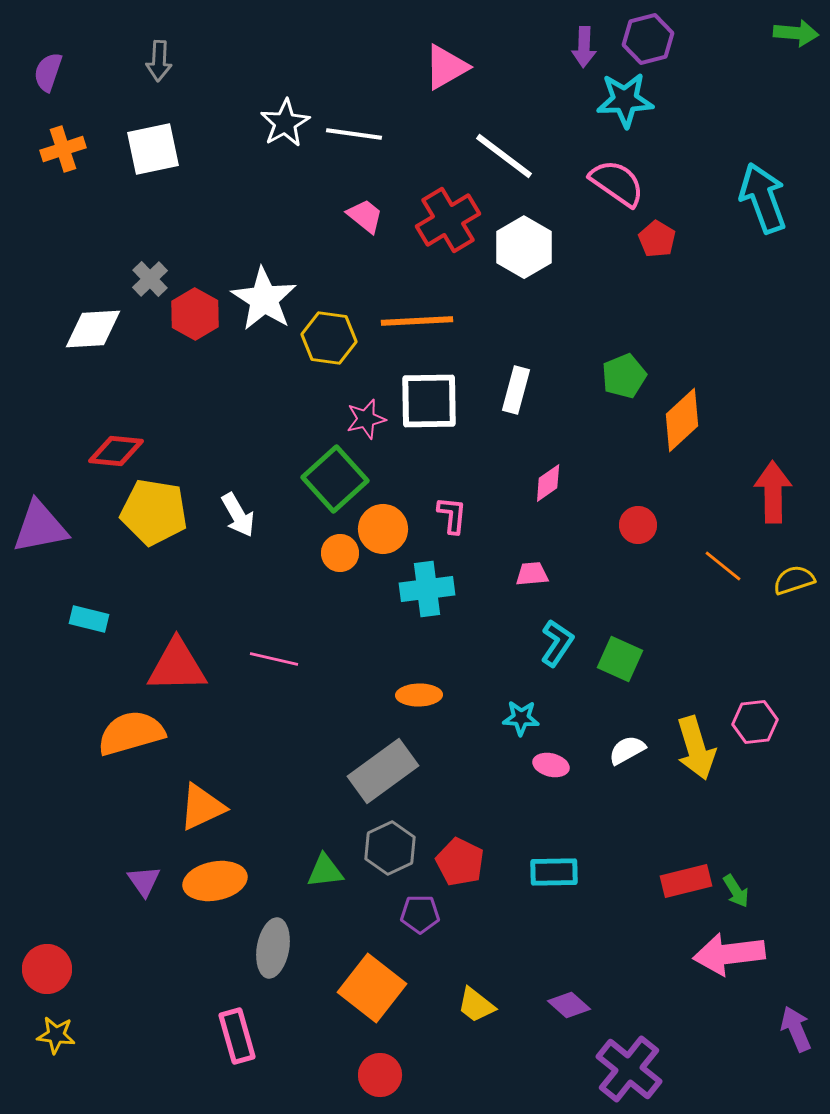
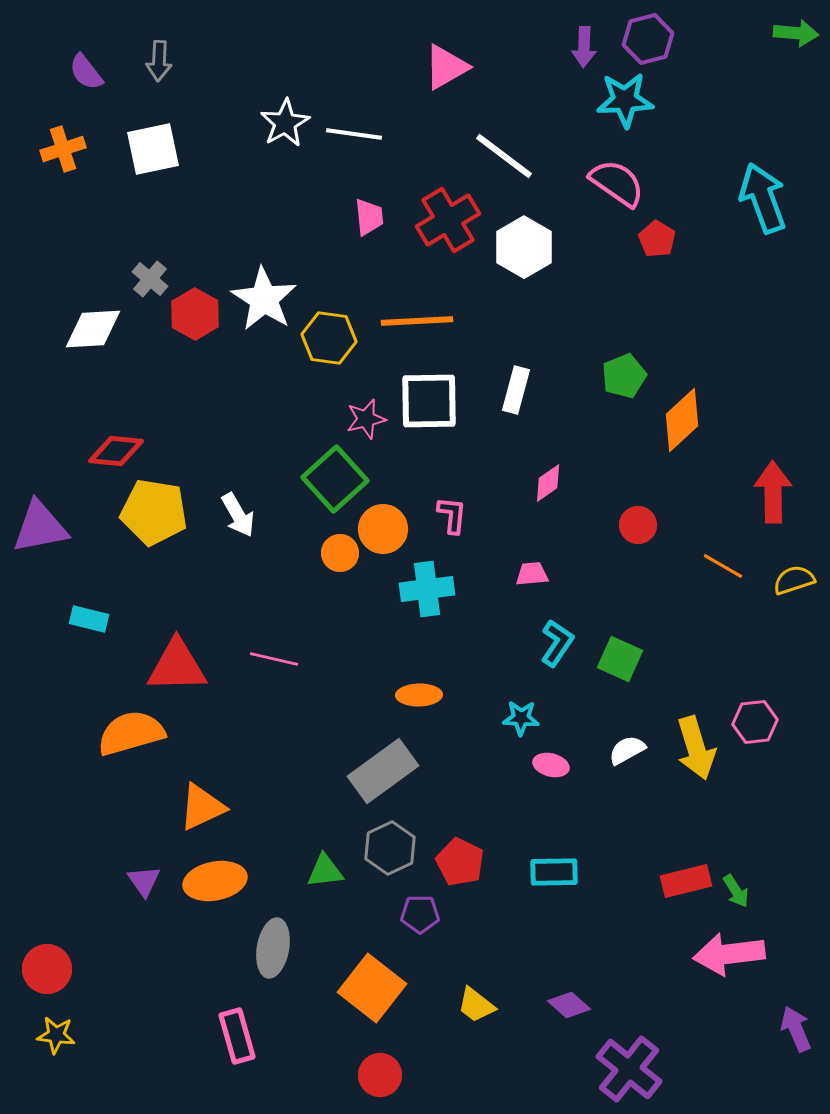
purple semicircle at (48, 72): moved 38 px right; rotated 57 degrees counterclockwise
pink trapezoid at (365, 216): moved 4 px right, 1 px down; rotated 45 degrees clockwise
gray cross at (150, 279): rotated 6 degrees counterclockwise
orange line at (723, 566): rotated 9 degrees counterclockwise
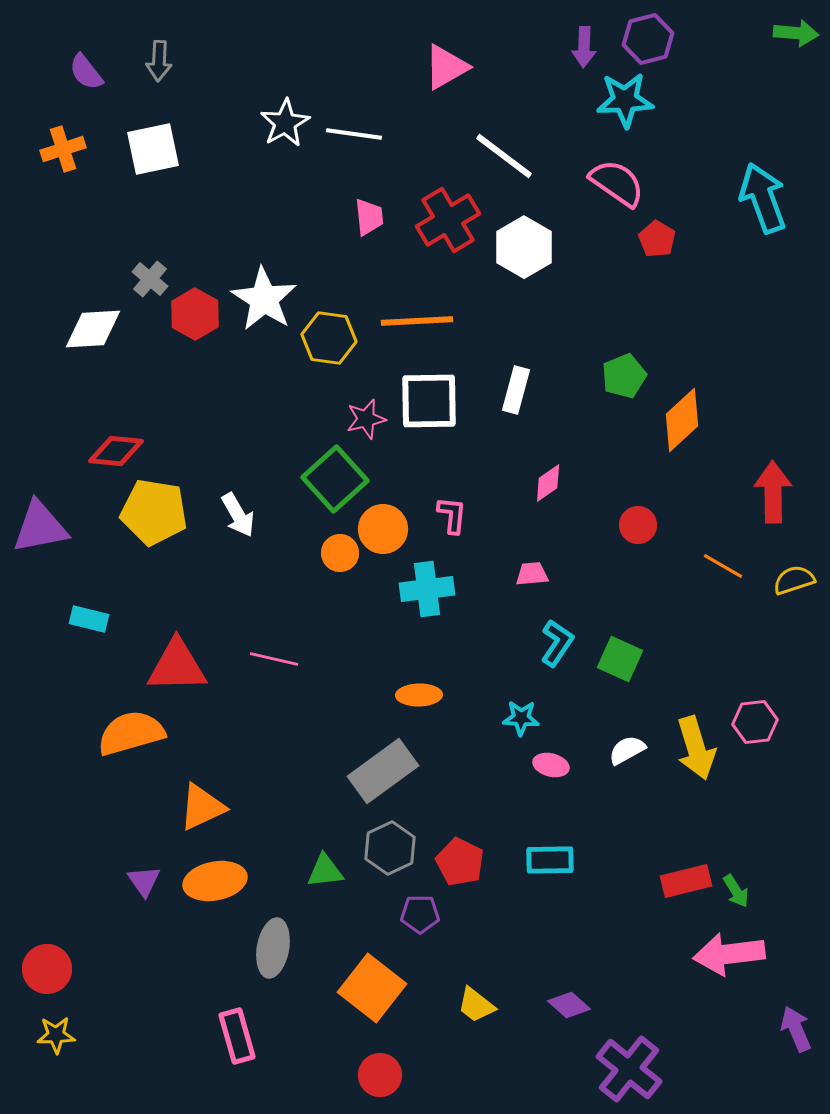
cyan rectangle at (554, 872): moved 4 px left, 12 px up
yellow star at (56, 1035): rotated 9 degrees counterclockwise
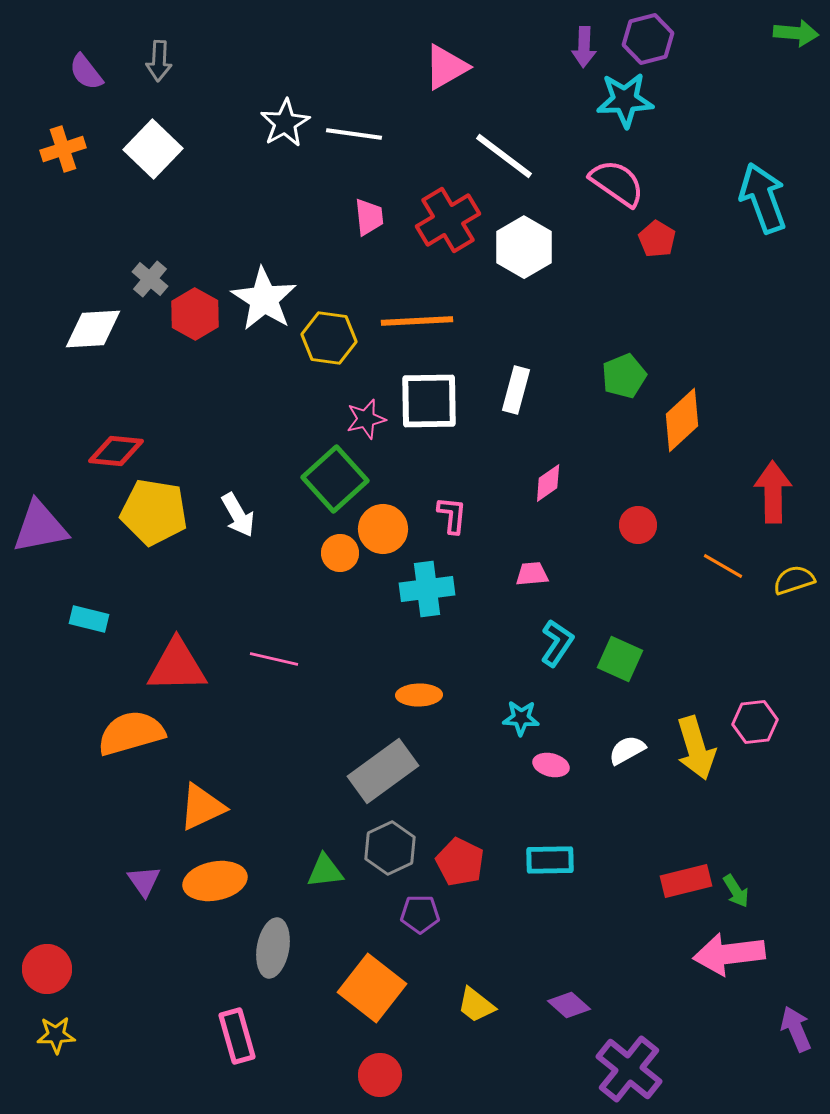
white square at (153, 149): rotated 34 degrees counterclockwise
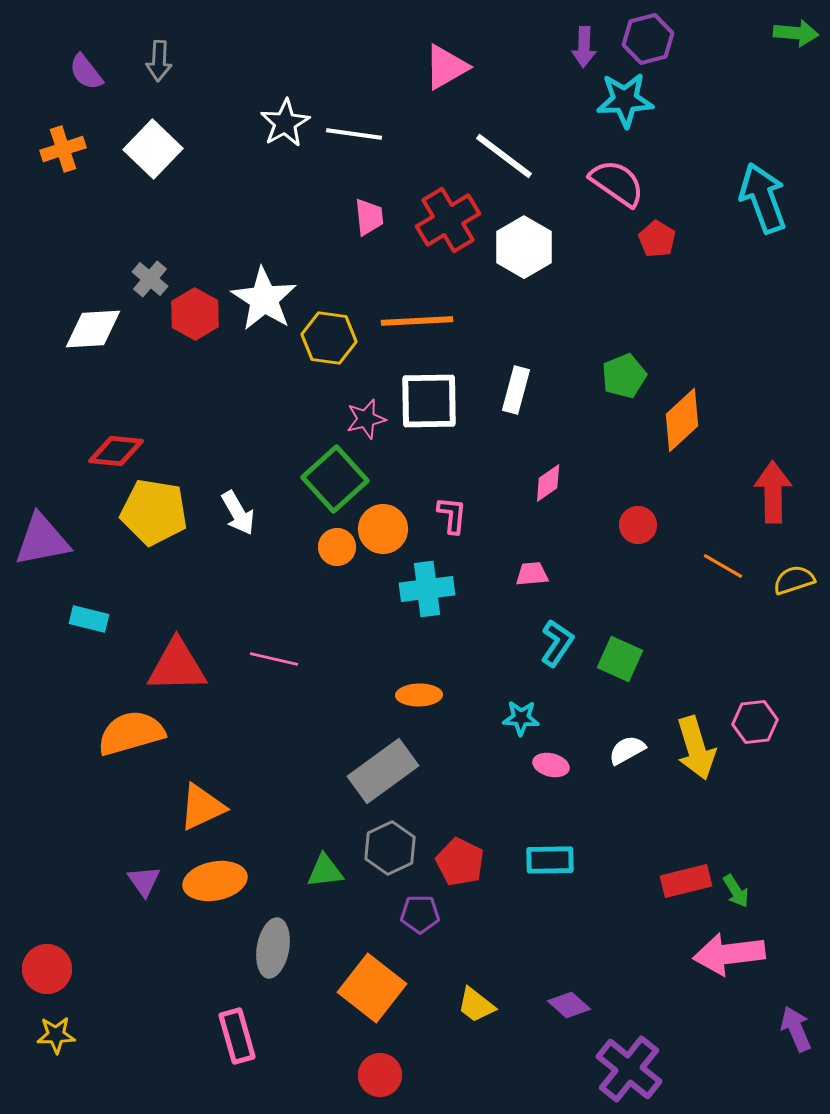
white arrow at (238, 515): moved 2 px up
purple triangle at (40, 527): moved 2 px right, 13 px down
orange circle at (340, 553): moved 3 px left, 6 px up
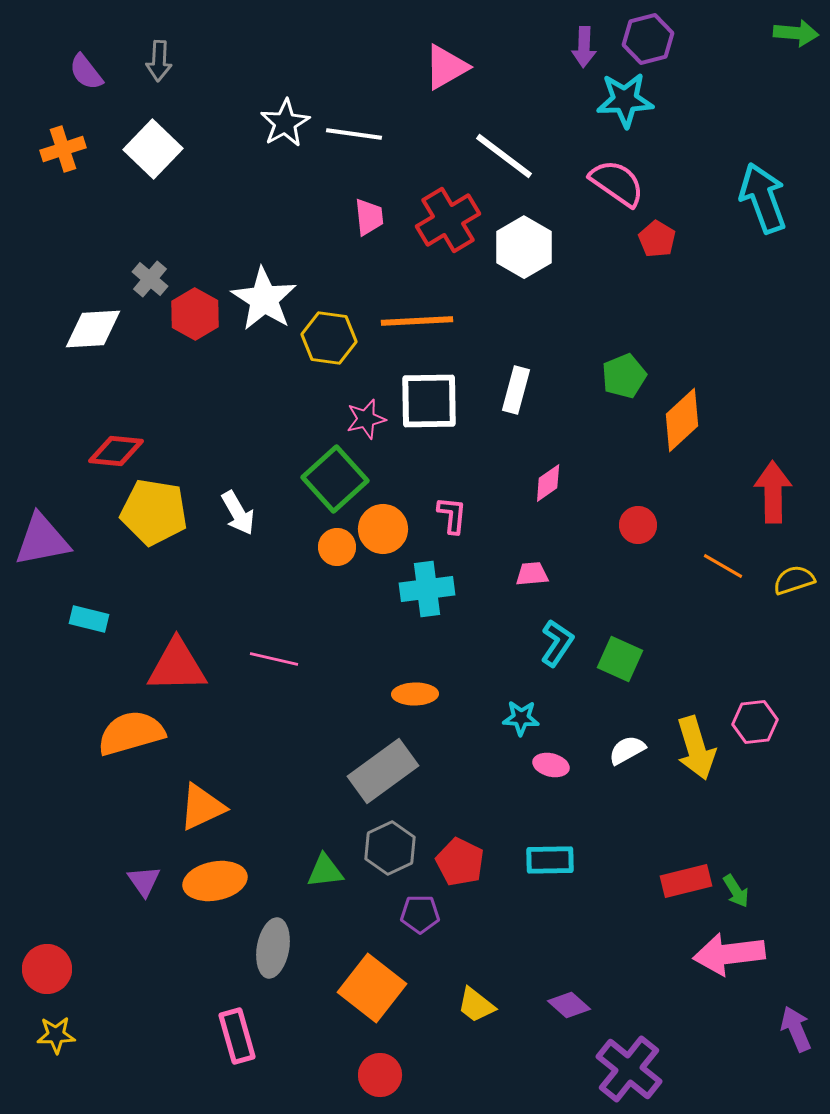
orange ellipse at (419, 695): moved 4 px left, 1 px up
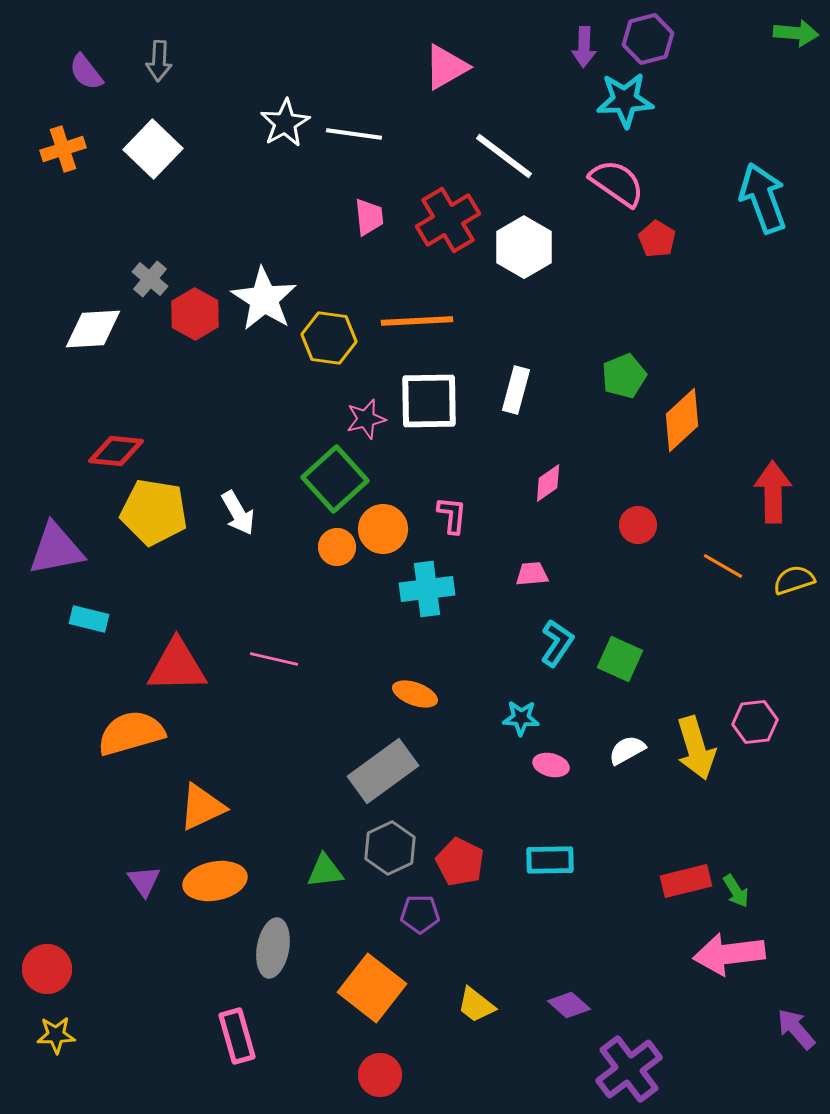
purple triangle at (42, 540): moved 14 px right, 9 px down
orange ellipse at (415, 694): rotated 21 degrees clockwise
purple arrow at (796, 1029): rotated 18 degrees counterclockwise
purple cross at (629, 1069): rotated 14 degrees clockwise
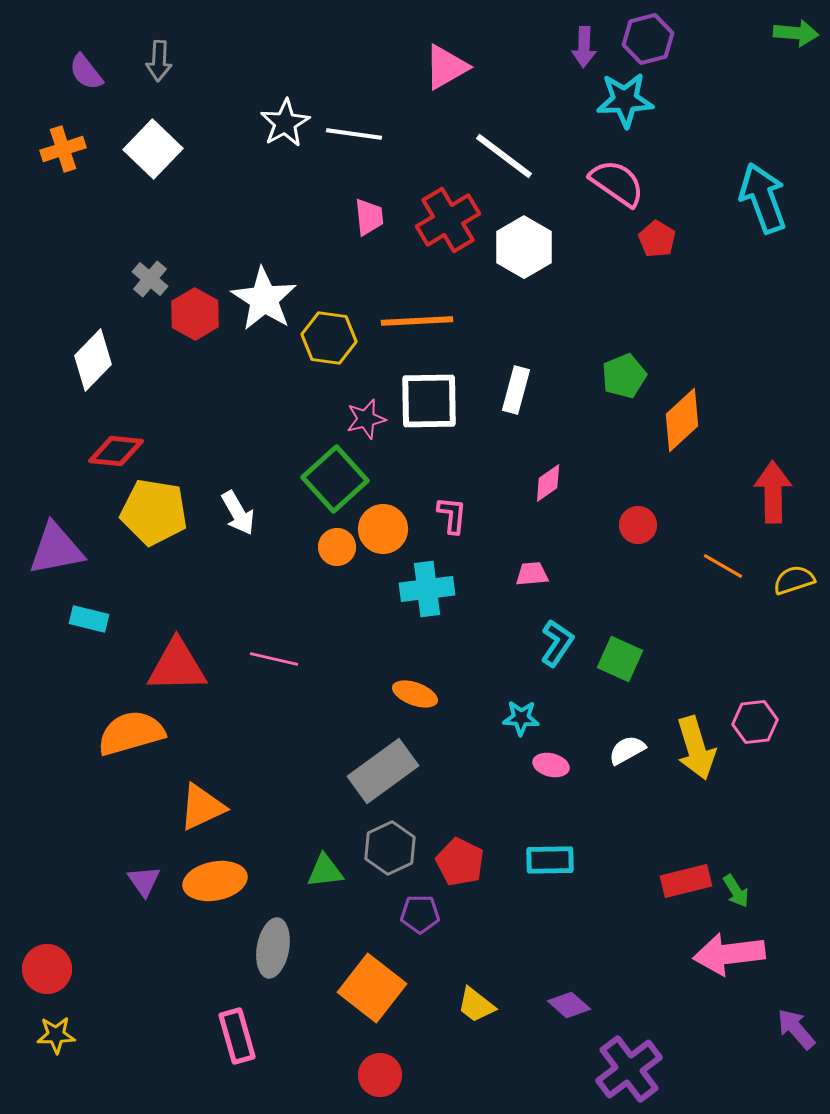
white diamond at (93, 329): moved 31 px down; rotated 42 degrees counterclockwise
